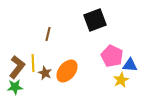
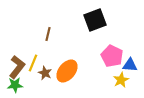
yellow line: rotated 24 degrees clockwise
green star: moved 2 px up
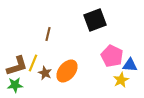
brown L-shape: moved 1 px up; rotated 35 degrees clockwise
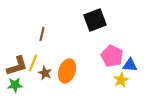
brown line: moved 6 px left
orange ellipse: rotated 20 degrees counterclockwise
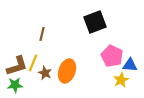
black square: moved 2 px down
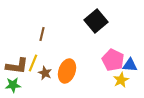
black square: moved 1 px right, 1 px up; rotated 20 degrees counterclockwise
pink pentagon: moved 1 px right, 4 px down
brown L-shape: rotated 25 degrees clockwise
green star: moved 2 px left
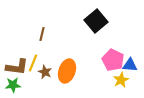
brown L-shape: moved 1 px down
brown star: moved 1 px up
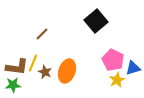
brown line: rotated 32 degrees clockwise
blue triangle: moved 3 px right, 3 px down; rotated 21 degrees counterclockwise
yellow star: moved 4 px left
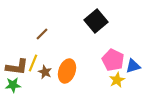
blue triangle: moved 2 px up
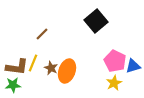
pink pentagon: moved 2 px right, 1 px down
brown star: moved 6 px right, 4 px up
yellow star: moved 3 px left, 3 px down
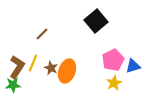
pink pentagon: moved 2 px left, 1 px up; rotated 20 degrees clockwise
brown L-shape: rotated 65 degrees counterclockwise
